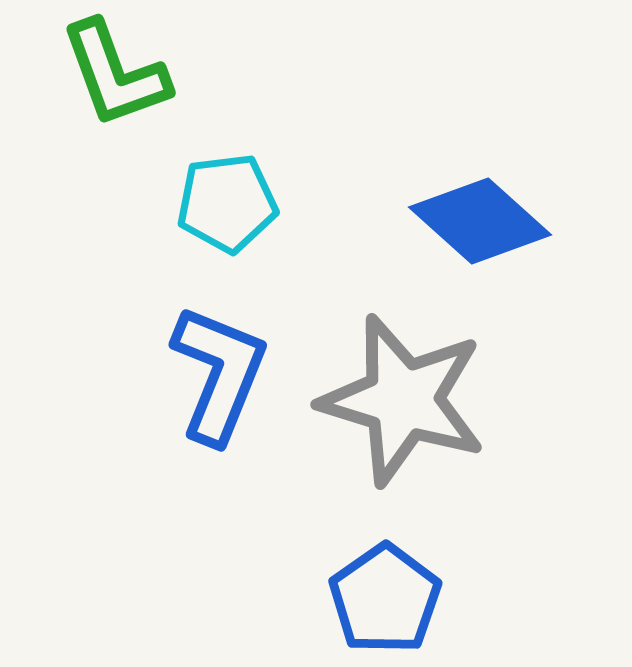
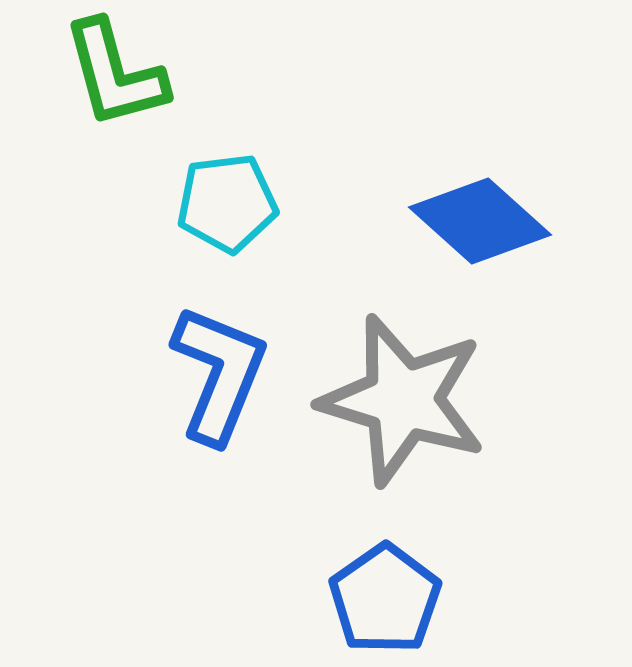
green L-shape: rotated 5 degrees clockwise
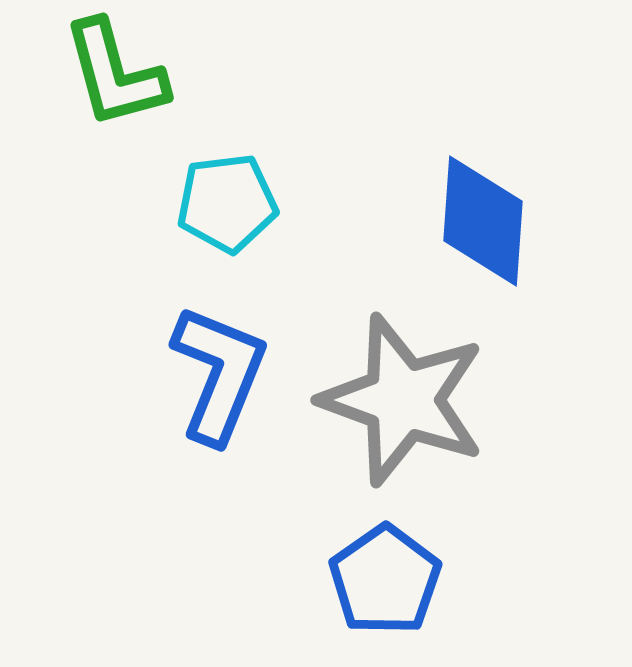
blue diamond: moved 3 px right; rotated 52 degrees clockwise
gray star: rotated 3 degrees clockwise
blue pentagon: moved 19 px up
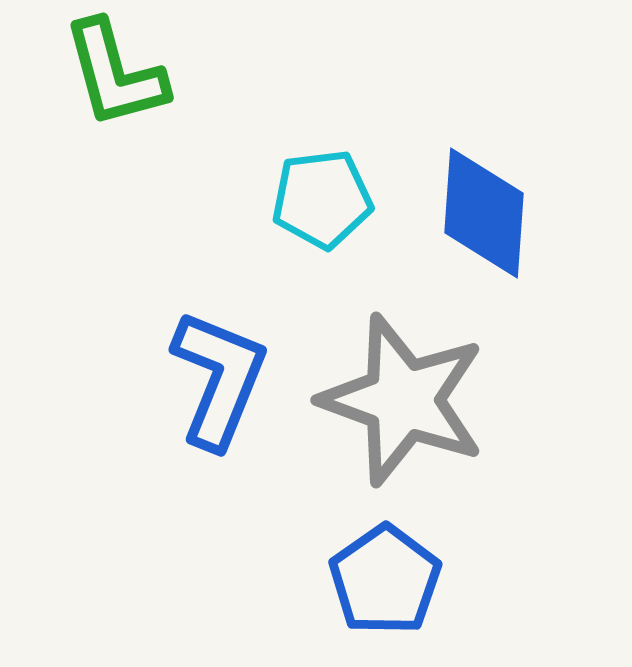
cyan pentagon: moved 95 px right, 4 px up
blue diamond: moved 1 px right, 8 px up
blue L-shape: moved 5 px down
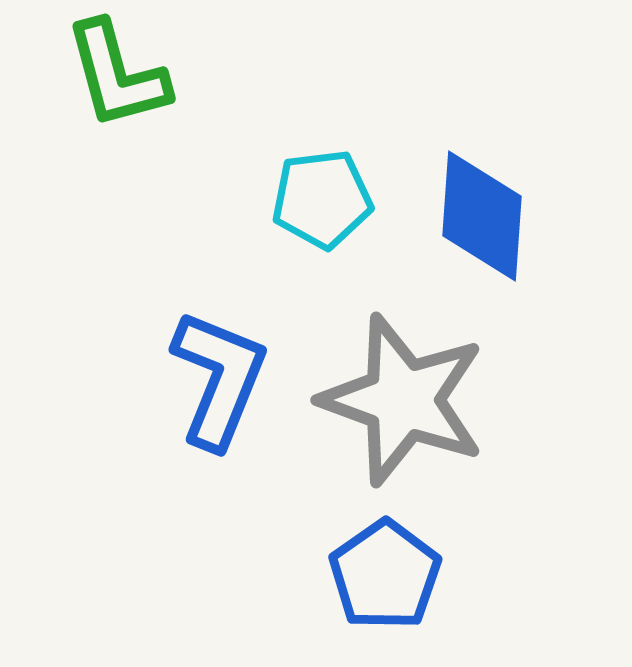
green L-shape: moved 2 px right, 1 px down
blue diamond: moved 2 px left, 3 px down
blue pentagon: moved 5 px up
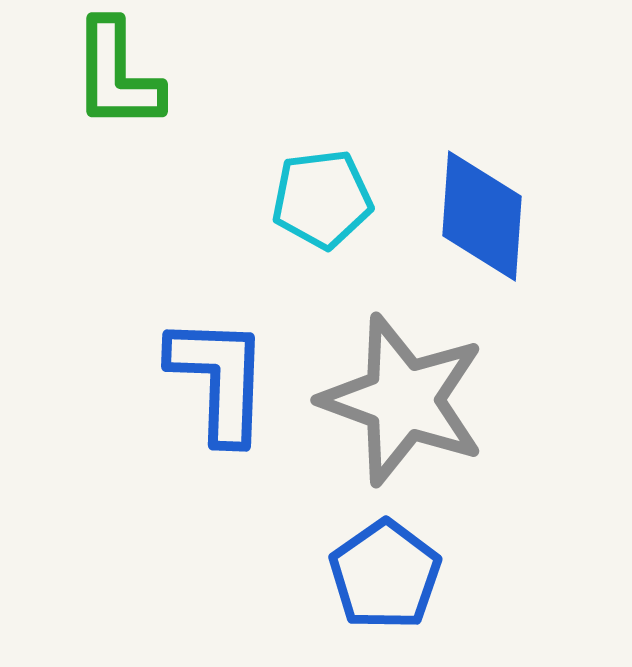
green L-shape: rotated 15 degrees clockwise
blue L-shape: rotated 20 degrees counterclockwise
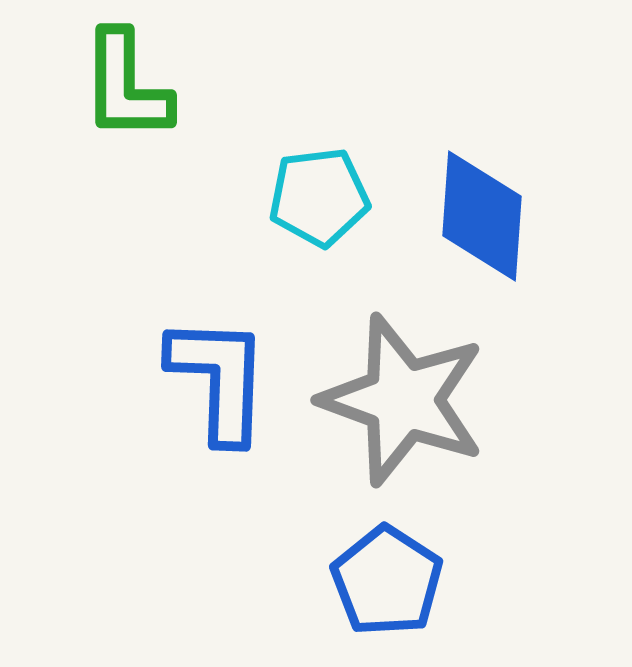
green L-shape: moved 9 px right, 11 px down
cyan pentagon: moved 3 px left, 2 px up
blue pentagon: moved 2 px right, 6 px down; rotated 4 degrees counterclockwise
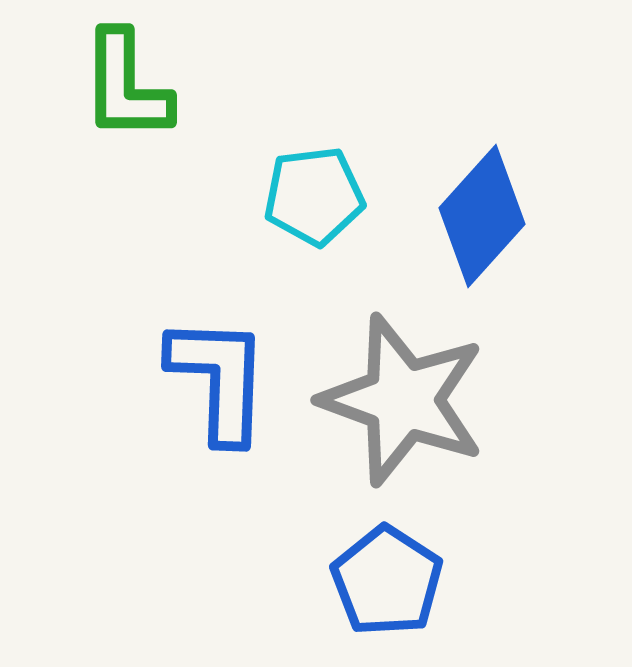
cyan pentagon: moved 5 px left, 1 px up
blue diamond: rotated 38 degrees clockwise
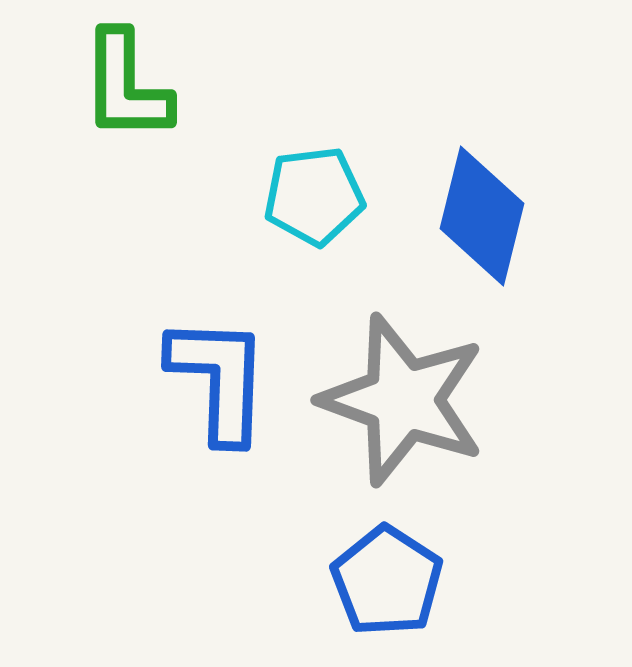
blue diamond: rotated 28 degrees counterclockwise
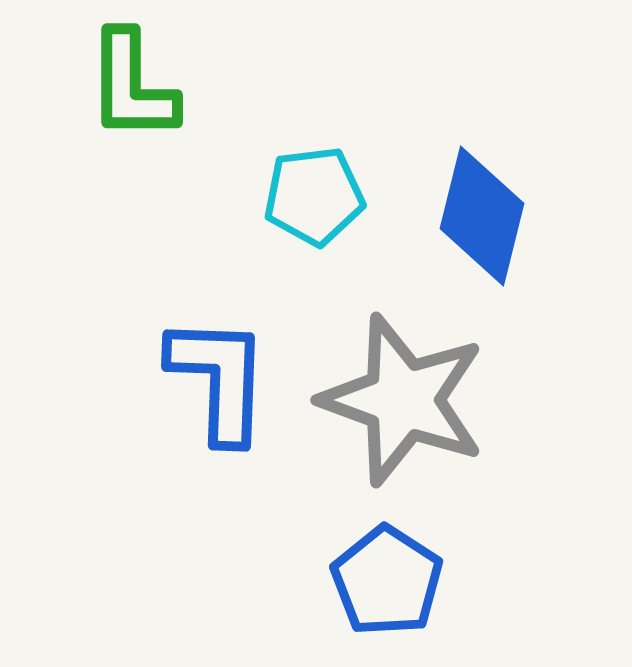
green L-shape: moved 6 px right
